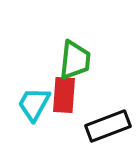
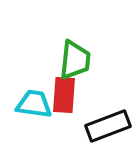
cyan trapezoid: rotated 69 degrees clockwise
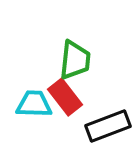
red rectangle: moved 1 px right, 2 px down; rotated 42 degrees counterclockwise
cyan trapezoid: rotated 6 degrees counterclockwise
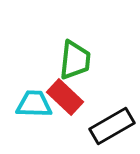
red rectangle: rotated 9 degrees counterclockwise
black rectangle: moved 4 px right; rotated 9 degrees counterclockwise
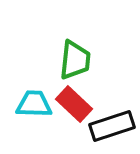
red rectangle: moved 9 px right, 7 px down
black rectangle: rotated 12 degrees clockwise
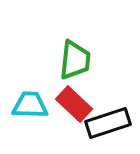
cyan trapezoid: moved 4 px left, 1 px down
black rectangle: moved 4 px left, 3 px up
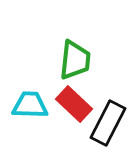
black rectangle: rotated 45 degrees counterclockwise
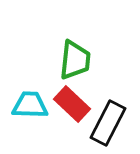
red rectangle: moved 2 px left
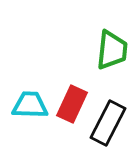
green trapezoid: moved 37 px right, 10 px up
red rectangle: rotated 72 degrees clockwise
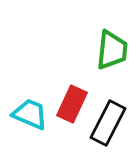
cyan trapezoid: moved 9 px down; rotated 21 degrees clockwise
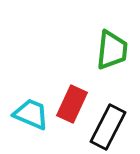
cyan trapezoid: moved 1 px right
black rectangle: moved 4 px down
